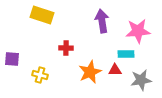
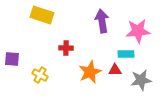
yellow cross: rotated 14 degrees clockwise
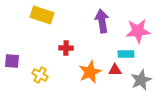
purple square: moved 2 px down
gray star: rotated 15 degrees counterclockwise
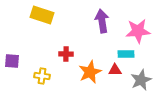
red cross: moved 6 px down
yellow cross: moved 2 px right, 1 px down; rotated 21 degrees counterclockwise
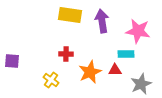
yellow rectangle: moved 28 px right; rotated 10 degrees counterclockwise
pink star: rotated 15 degrees clockwise
yellow cross: moved 9 px right, 4 px down; rotated 28 degrees clockwise
gray star: moved 4 px down
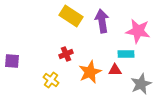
yellow rectangle: moved 1 px right, 1 px down; rotated 25 degrees clockwise
red cross: rotated 24 degrees counterclockwise
